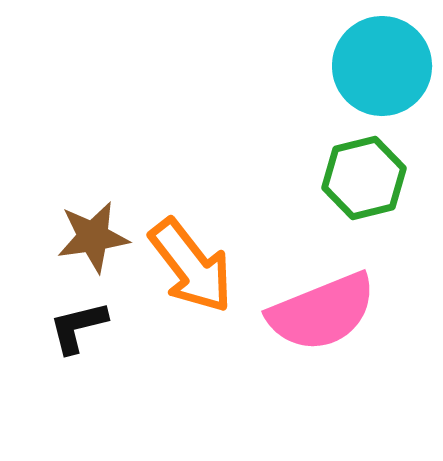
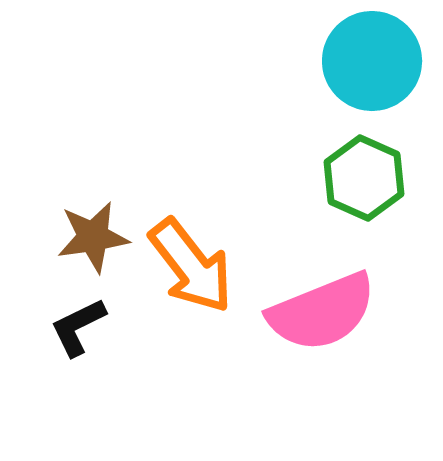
cyan circle: moved 10 px left, 5 px up
green hexagon: rotated 22 degrees counterclockwise
black L-shape: rotated 12 degrees counterclockwise
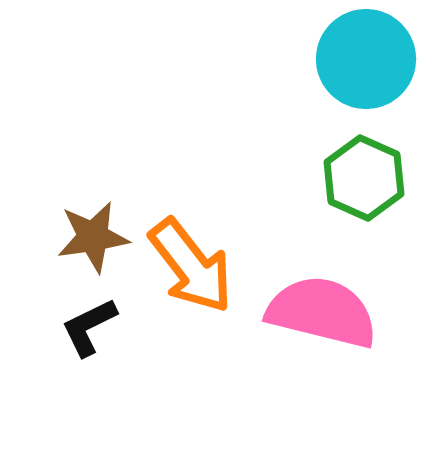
cyan circle: moved 6 px left, 2 px up
pink semicircle: rotated 144 degrees counterclockwise
black L-shape: moved 11 px right
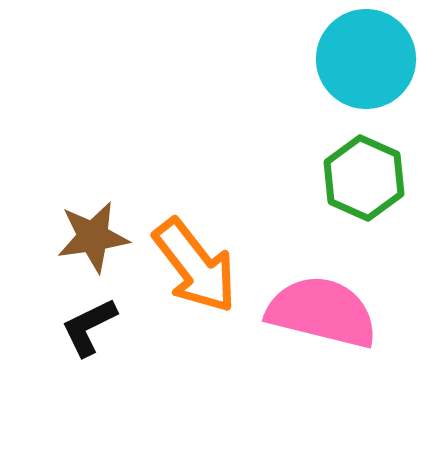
orange arrow: moved 4 px right
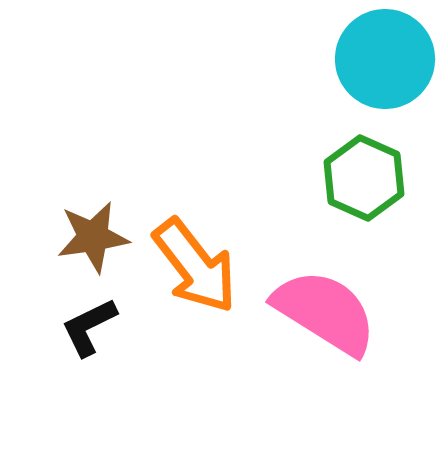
cyan circle: moved 19 px right
pink semicircle: moved 3 px right; rotated 18 degrees clockwise
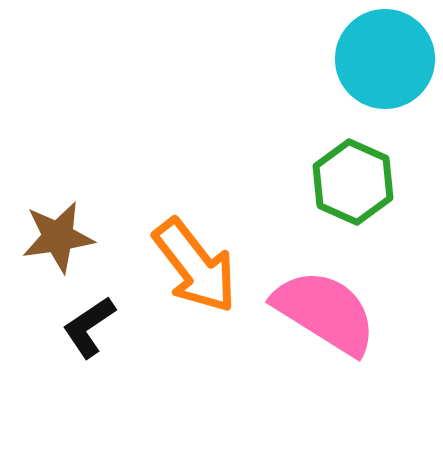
green hexagon: moved 11 px left, 4 px down
brown star: moved 35 px left
black L-shape: rotated 8 degrees counterclockwise
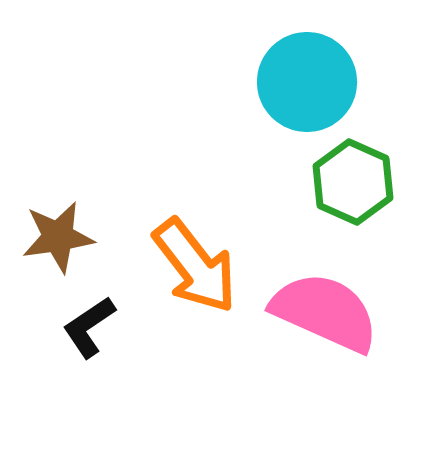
cyan circle: moved 78 px left, 23 px down
pink semicircle: rotated 8 degrees counterclockwise
